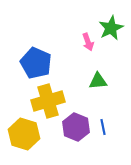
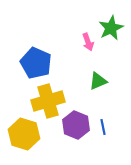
green triangle: rotated 18 degrees counterclockwise
purple hexagon: moved 2 px up
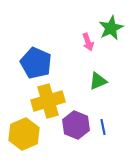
yellow hexagon: rotated 20 degrees clockwise
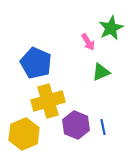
pink arrow: rotated 12 degrees counterclockwise
green triangle: moved 3 px right, 9 px up
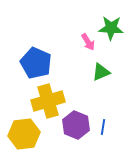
green star: rotated 30 degrees clockwise
blue line: rotated 21 degrees clockwise
yellow hexagon: rotated 16 degrees clockwise
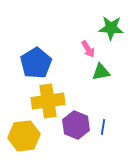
pink arrow: moved 7 px down
blue pentagon: rotated 16 degrees clockwise
green triangle: rotated 12 degrees clockwise
yellow cross: rotated 8 degrees clockwise
yellow hexagon: moved 2 px down
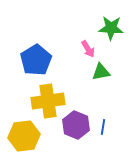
blue pentagon: moved 3 px up
